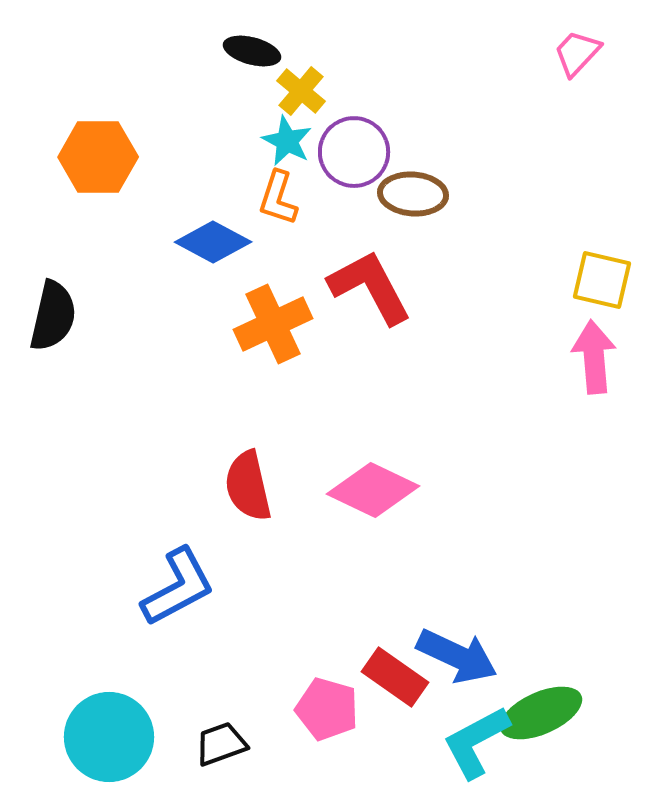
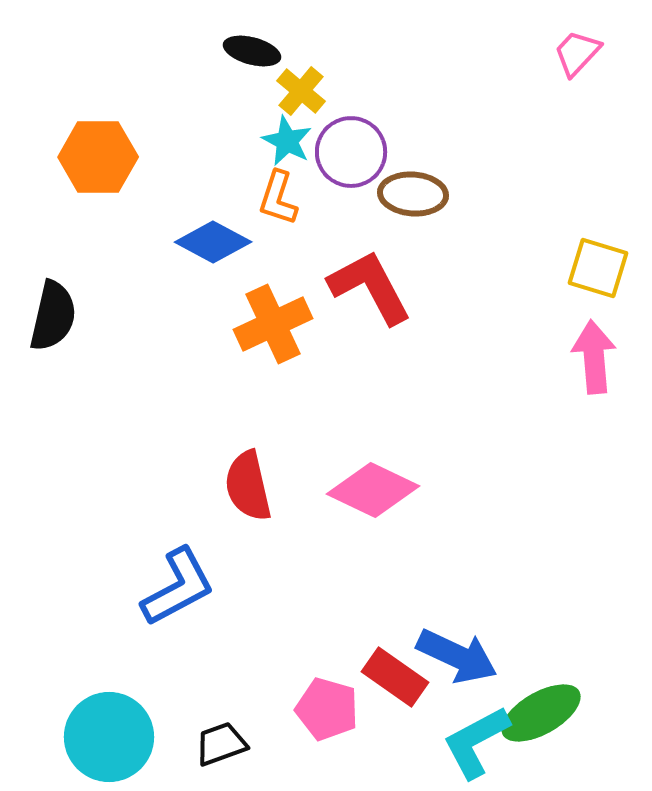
purple circle: moved 3 px left
yellow square: moved 4 px left, 12 px up; rotated 4 degrees clockwise
green ellipse: rotated 6 degrees counterclockwise
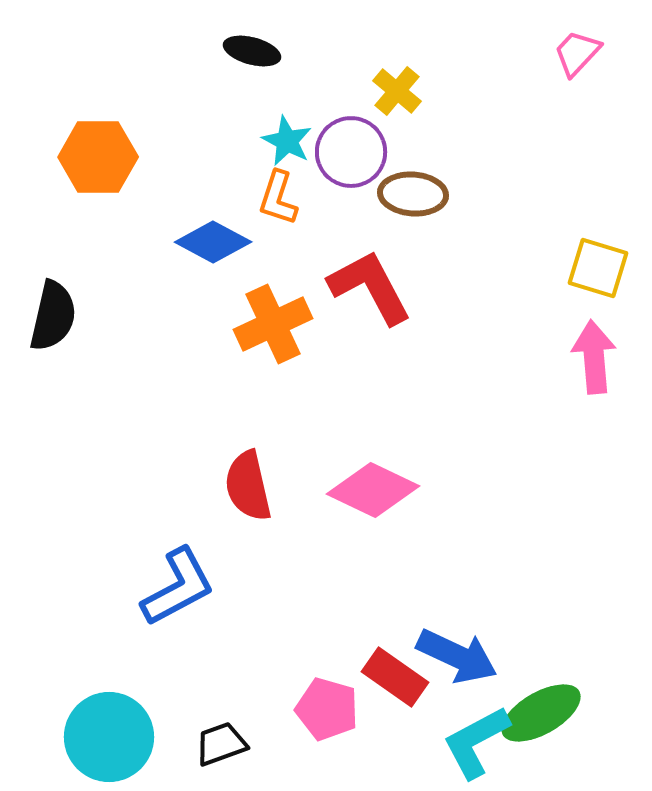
yellow cross: moved 96 px right
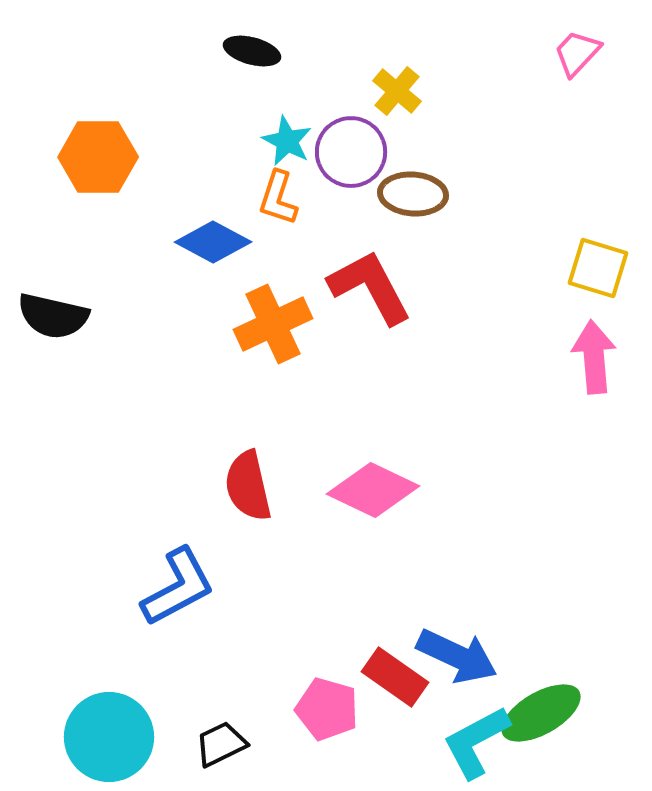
black semicircle: rotated 90 degrees clockwise
black trapezoid: rotated 6 degrees counterclockwise
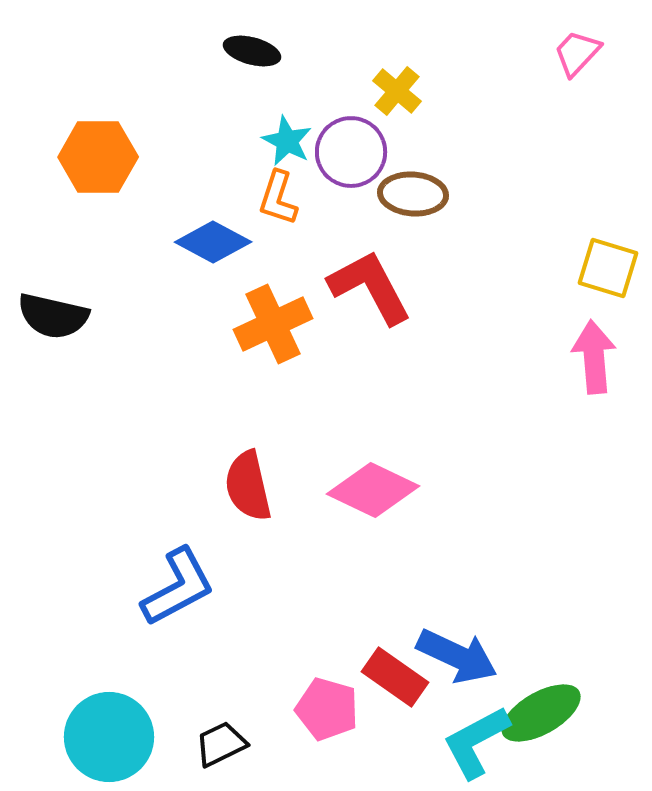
yellow square: moved 10 px right
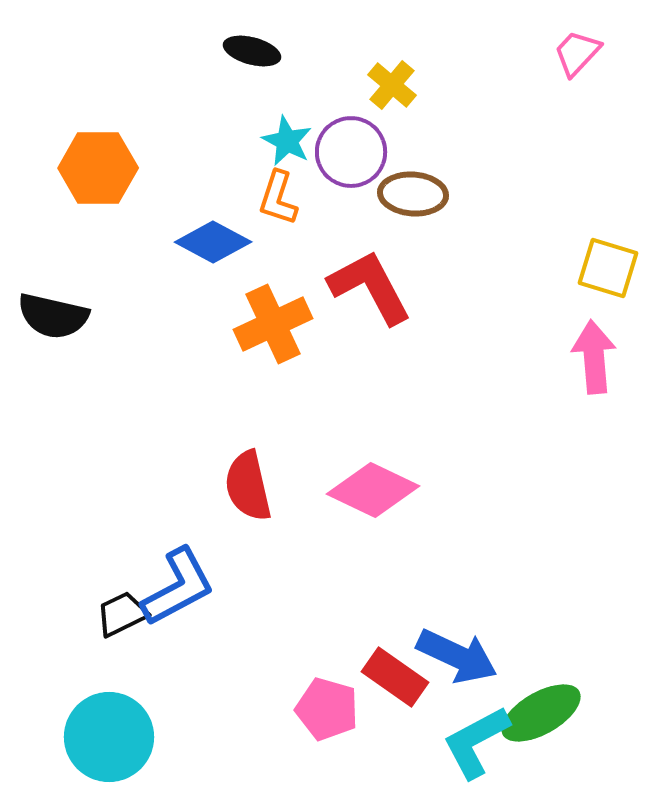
yellow cross: moved 5 px left, 6 px up
orange hexagon: moved 11 px down
black trapezoid: moved 99 px left, 130 px up
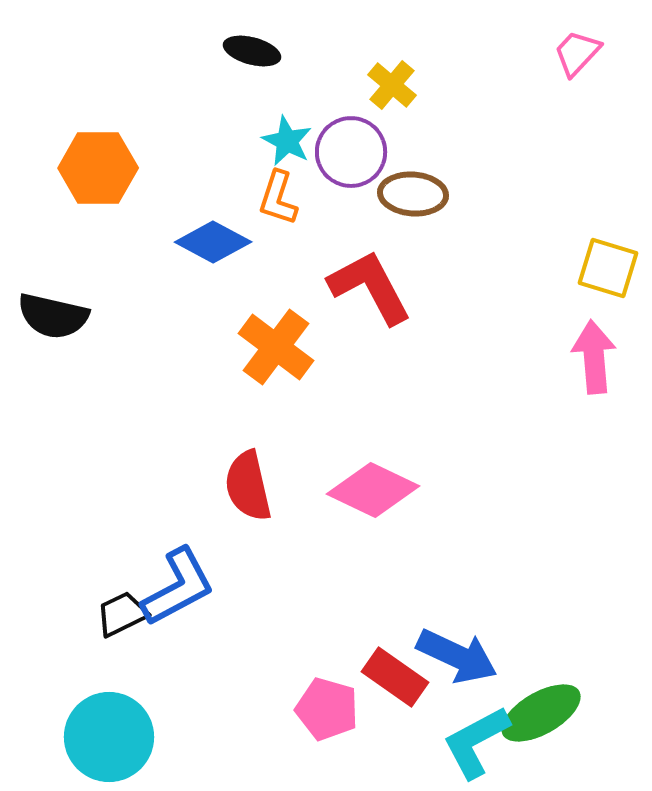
orange cross: moved 3 px right, 23 px down; rotated 28 degrees counterclockwise
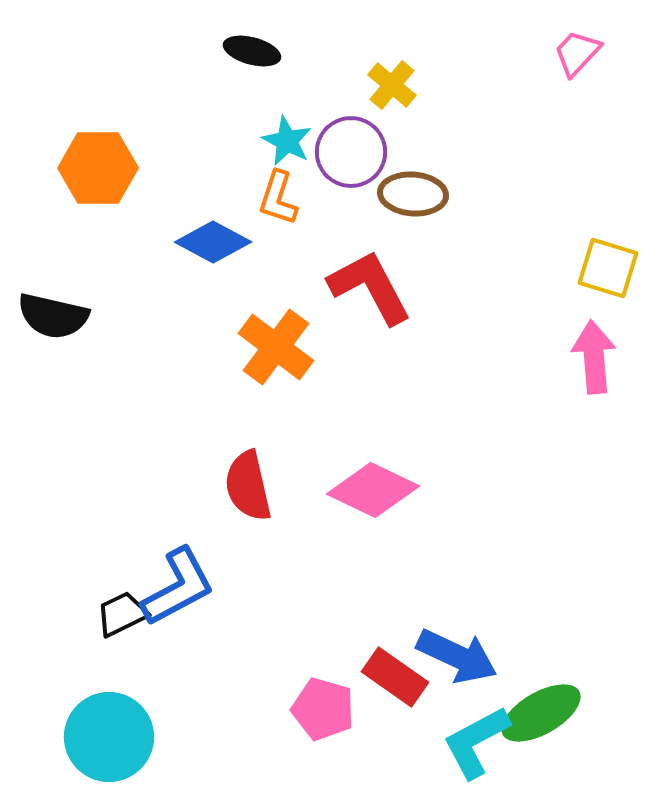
pink pentagon: moved 4 px left
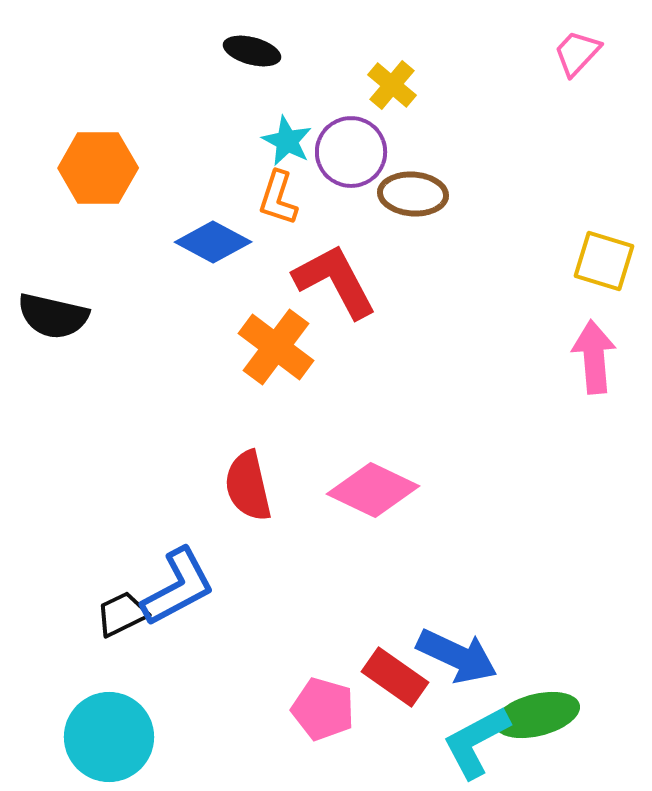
yellow square: moved 4 px left, 7 px up
red L-shape: moved 35 px left, 6 px up
green ellipse: moved 4 px left, 2 px down; rotated 16 degrees clockwise
